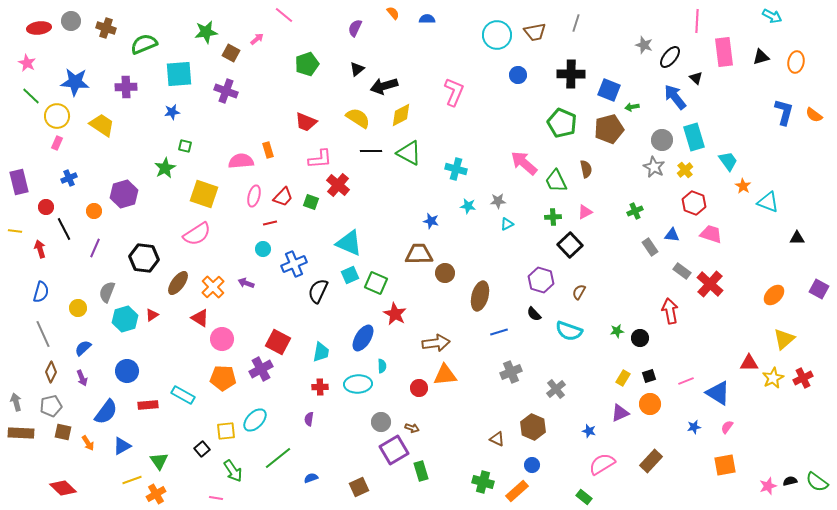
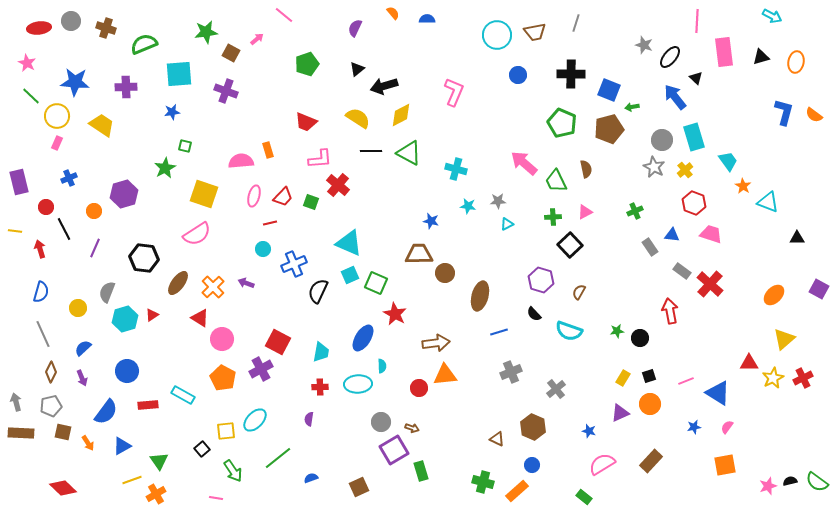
orange pentagon at (223, 378): rotated 25 degrees clockwise
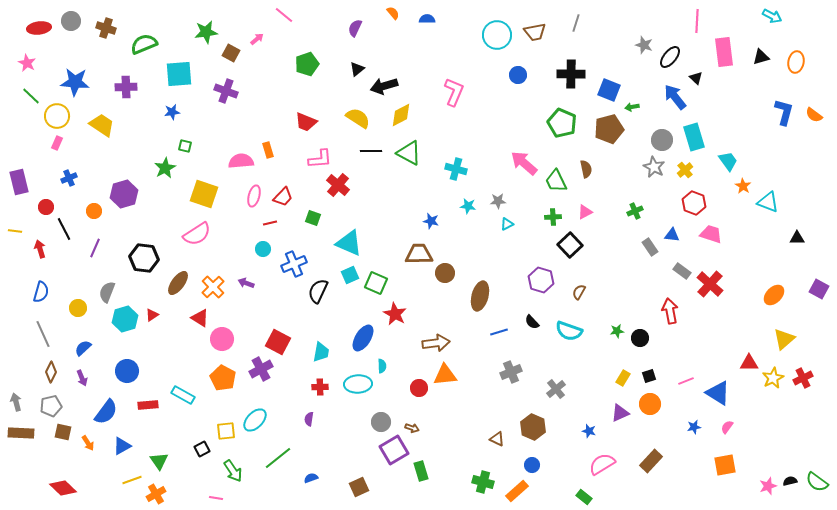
green square at (311, 202): moved 2 px right, 16 px down
black semicircle at (534, 314): moved 2 px left, 8 px down
black square at (202, 449): rotated 14 degrees clockwise
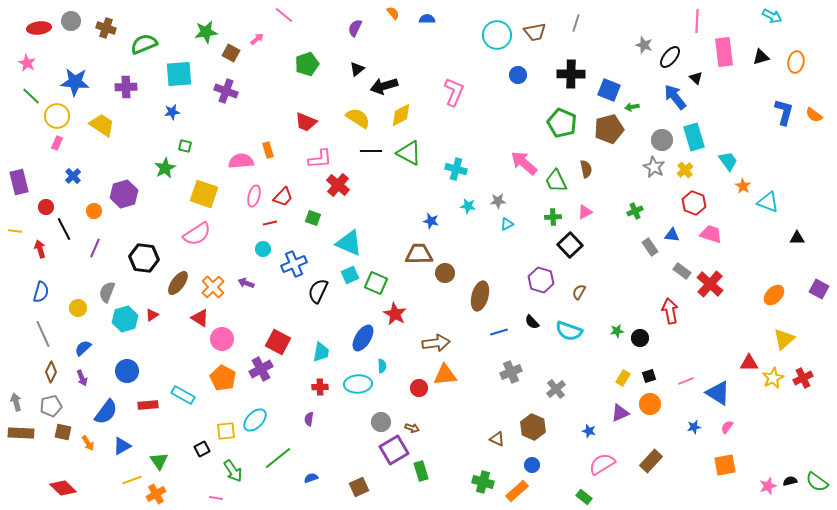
blue cross at (69, 178): moved 4 px right, 2 px up; rotated 21 degrees counterclockwise
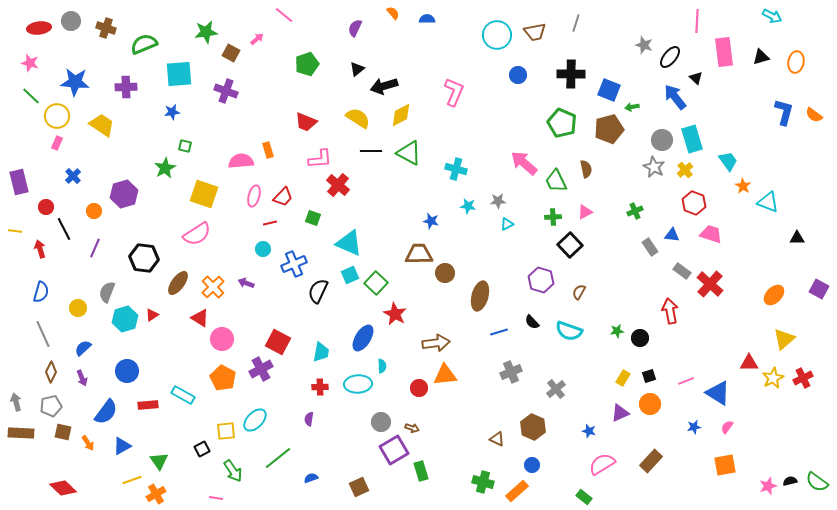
pink star at (27, 63): moved 3 px right; rotated 12 degrees counterclockwise
cyan rectangle at (694, 137): moved 2 px left, 2 px down
green square at (376, 283): rotated 20 degrees clockwise
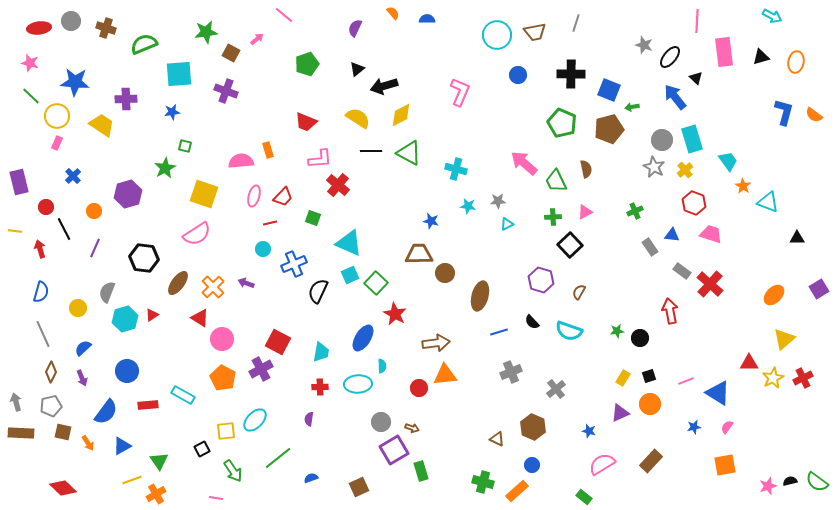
purple cross at (126, 87): moved 12 px down
pink L-shape at (454, 92): moved 6 px right
purple hexagon at (124, 194): moved 4 px right
purple square at (819, 289): rotated 30 degrees clockwise
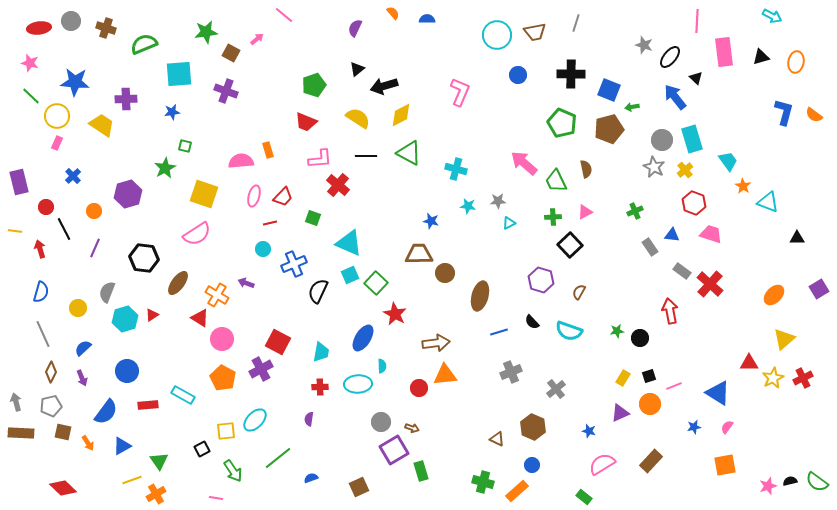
green pentagon at (307, 64): moved 7 px right, 21 px down
black line at (371, 151): moved 5 px left, 5 px down
cyan triangle at (507, 224): moved 2 px right, 1 px up
orange cross at (213, 287): moved 4 px right, 8 px down; rotated 15 degrees counterclockwise
pink line at (686, 381): moved 12 px left, 5 px down
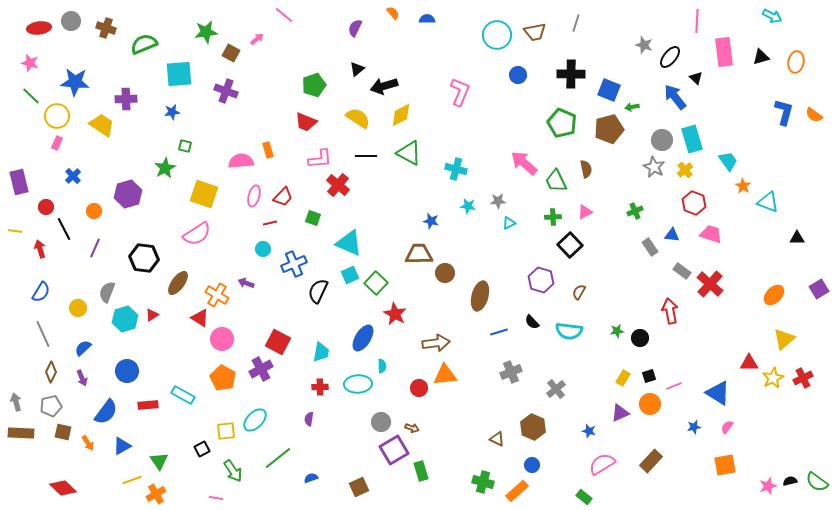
blue semicircle at (41, 292): rotated 15 degrees clockwise
cyan semicircle at (569, 331): rotated 12 degrees counterclockwise
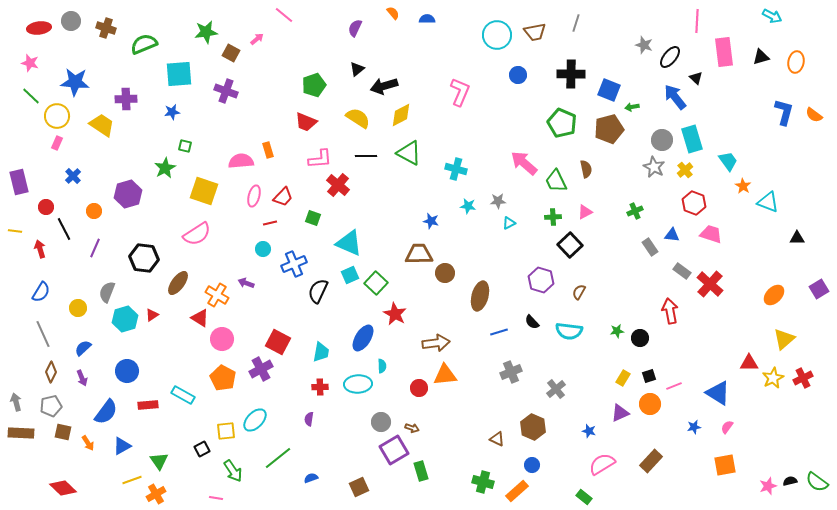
yellow square at (204, 194): moved 3 px up
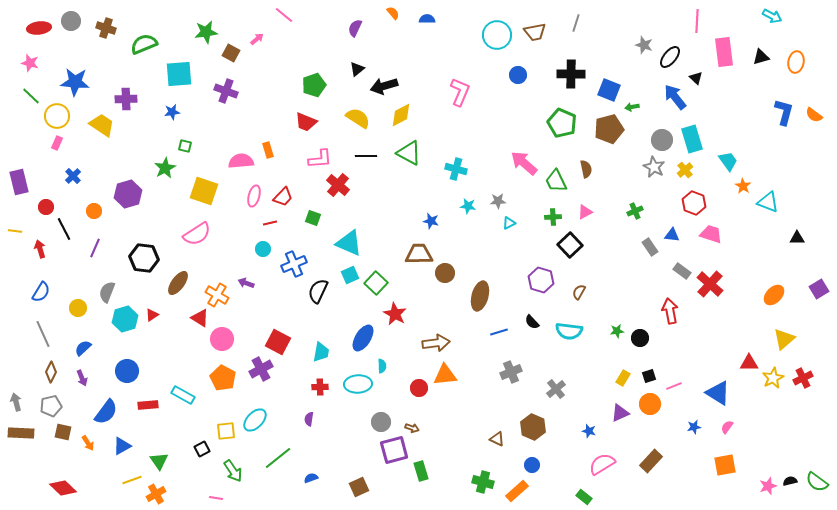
purple square at (394, 450): rotated 16 degrees clockwise
